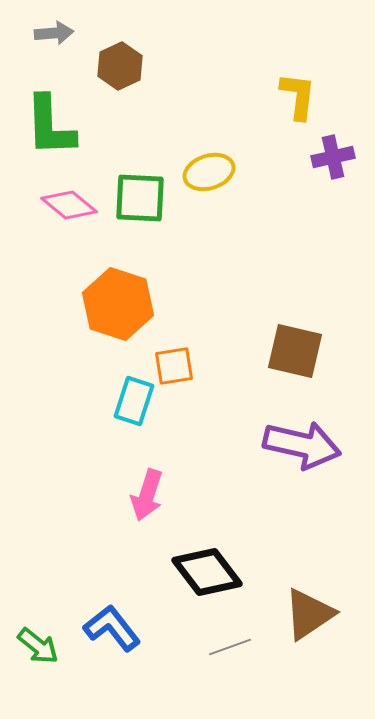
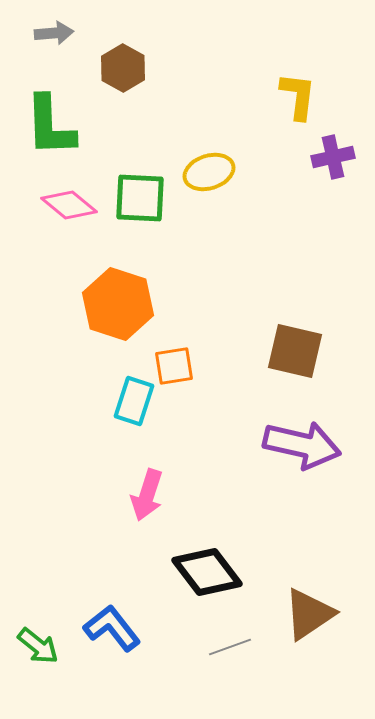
brown hexagon: moved 3 px right, 2 px down; rotated 6 degrees counterclockwise
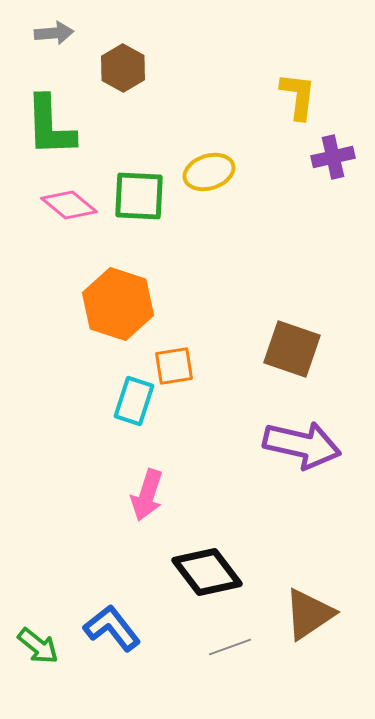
green square: moved 1 px left, 2 px up
brown square: moved 3 px left, 2 px up; rotated 6 degrees clockwise
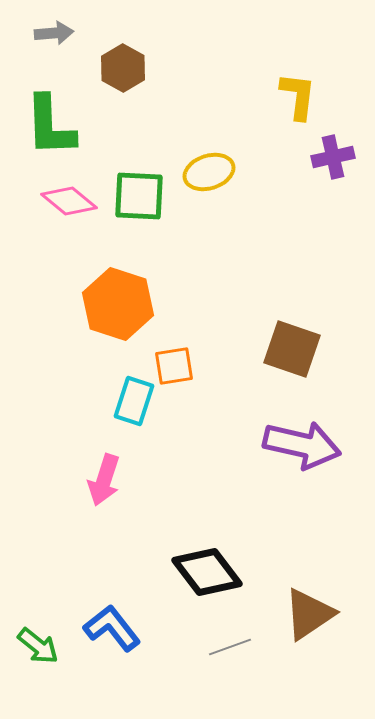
pink diamond: moved 4 px up
pink arrow: moved 43 px left, 15 px up
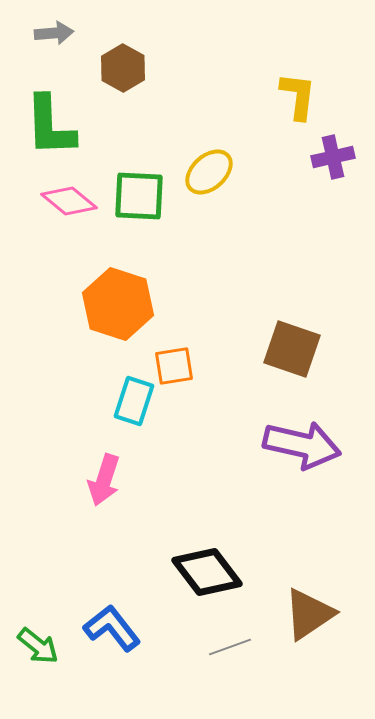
yellow ellipse: rotated 24 degrees counterclockwise
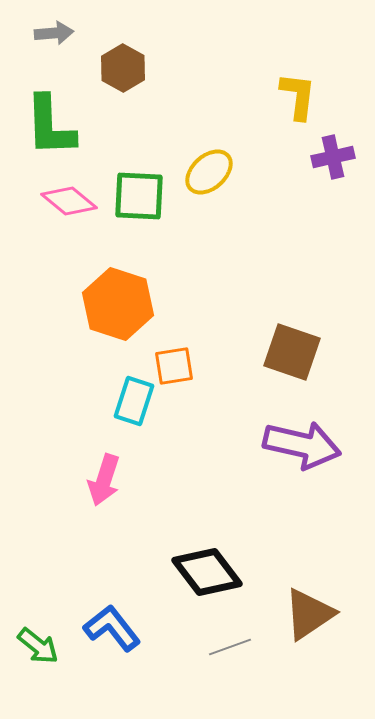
brown square: moved 3 px down
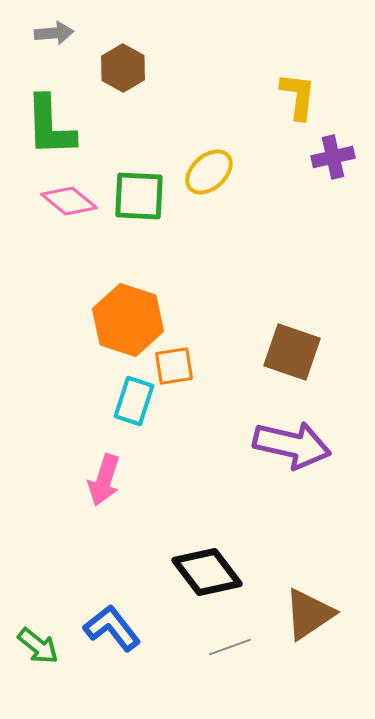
orange hexagon: moved 10 px right, 16 px down
purple arrow: moved 10 px left
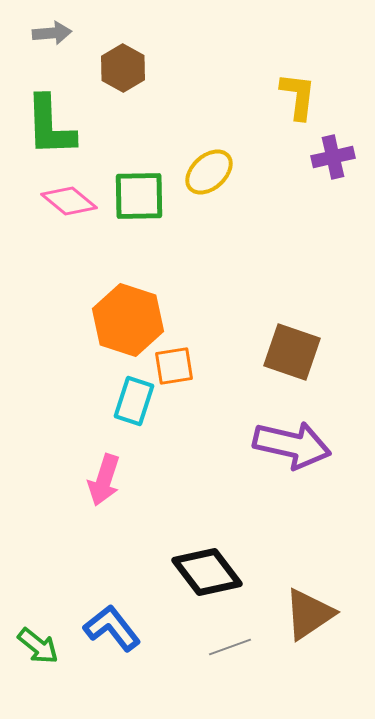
gray arrow: moved 2 px left
green square: rotated 4 degrees counterclockwise
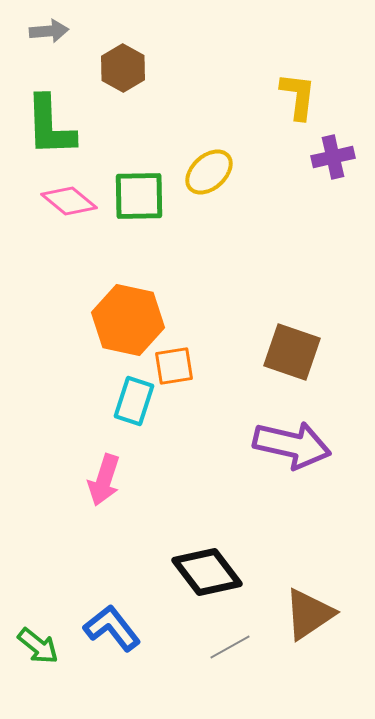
gray arrow: moved 3 px left, 2 px up
orange hexagon: rotated 6 degrees counterclockwise
gray line: rotated 9 degrees counterclockwise
